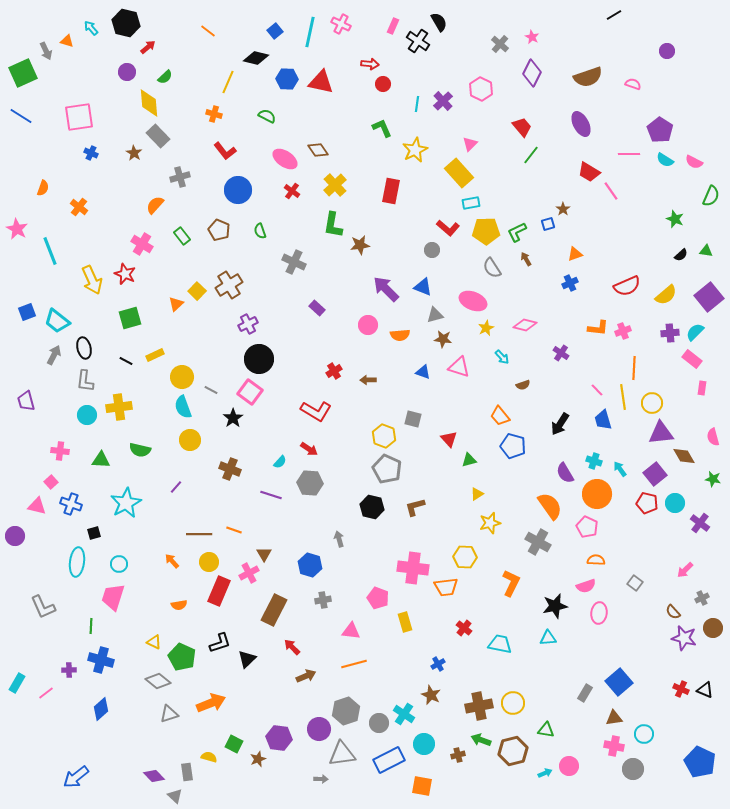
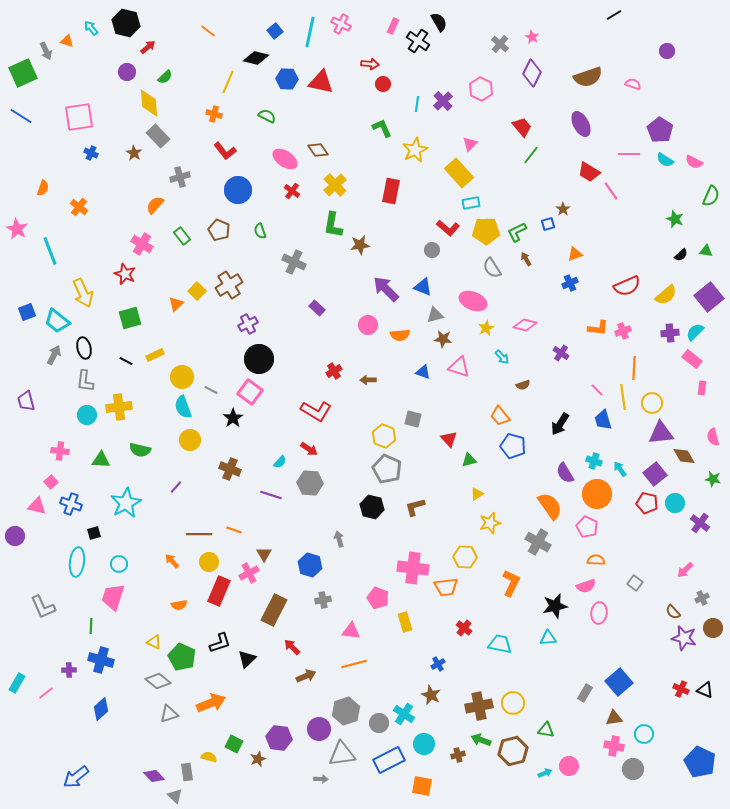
yellow arrow at (92, 280): moved 9 px left, 13 px down
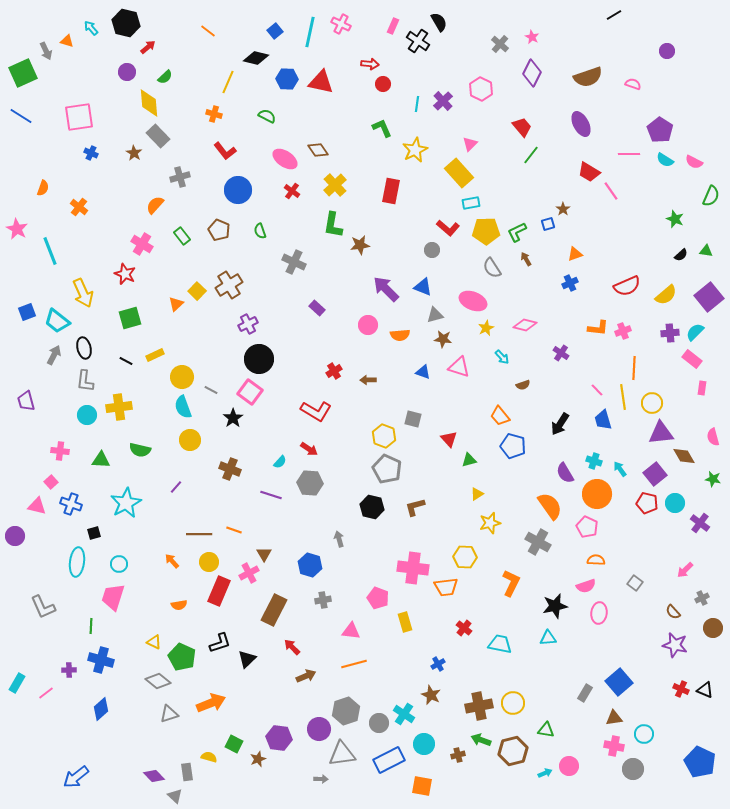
purple star at (684, 638): moved 9 px left, 7 px down
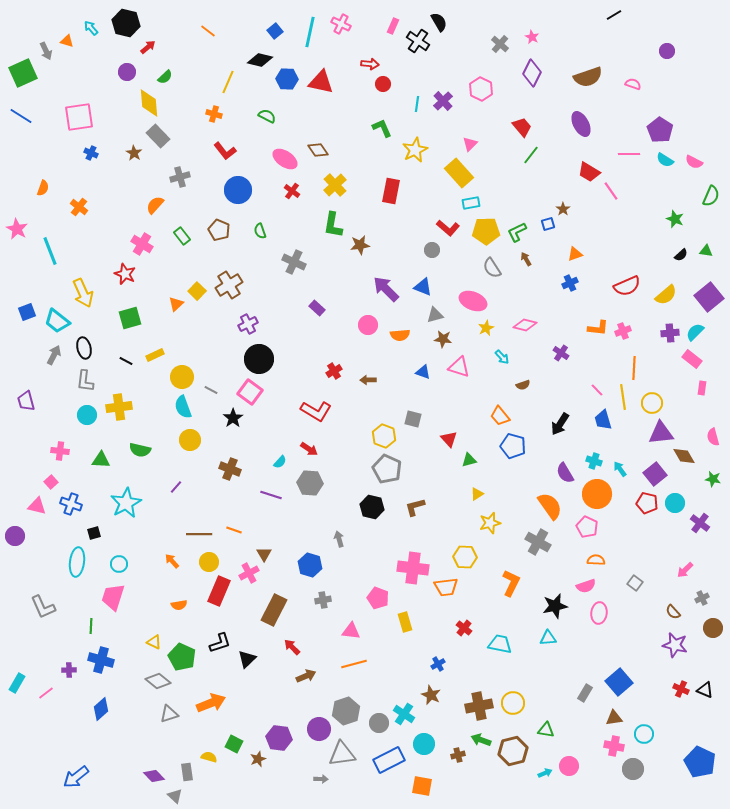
black diamond at (256, 58): moved 4 px right, 2 px down
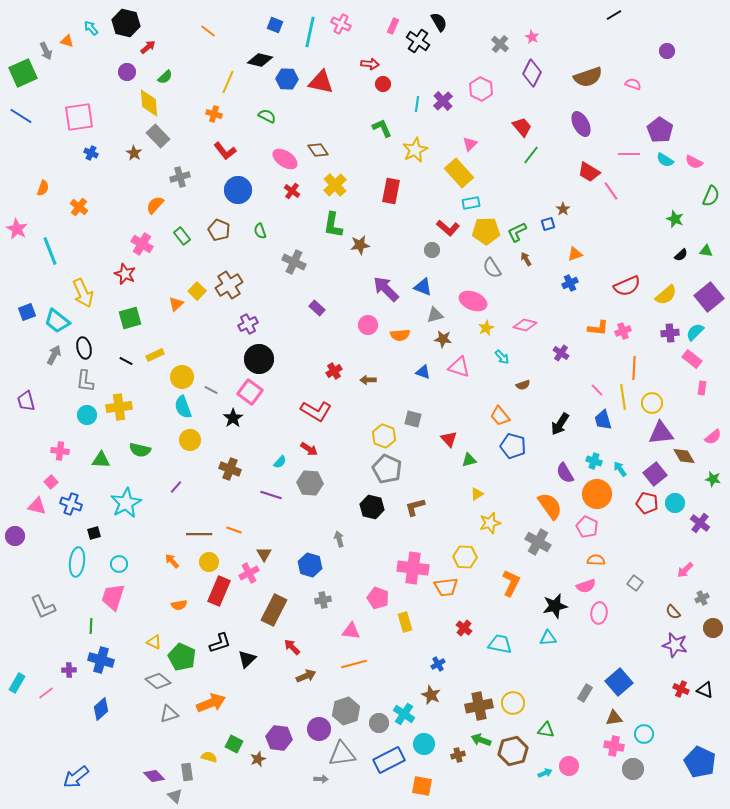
blue square at (275, 31): moved 6 px up; rotated 28 degrees counterclockwise
pink semicircle at (713, 437): rotated 114 degrees counterclockwise
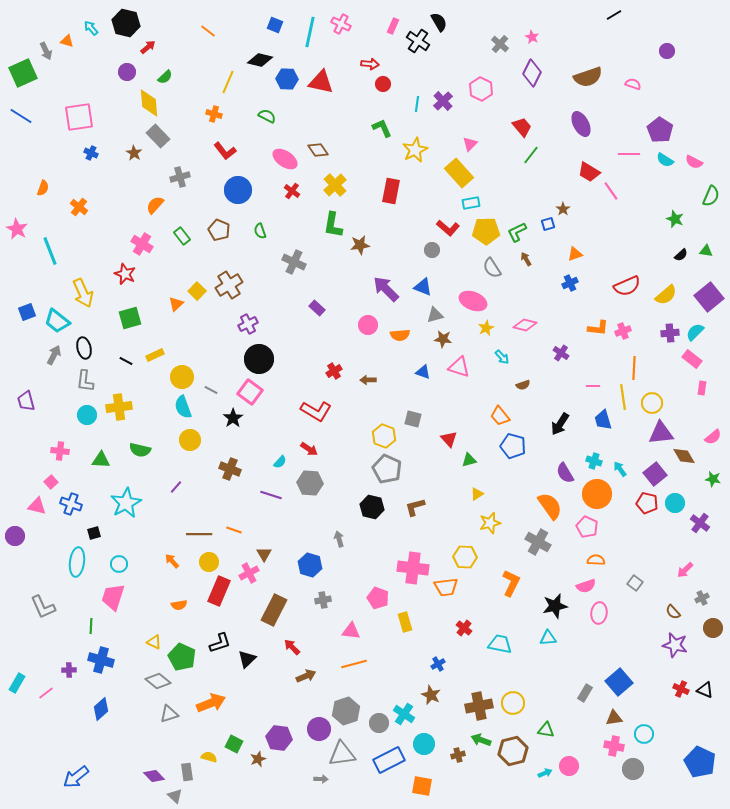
pink line at (597, 390): moved 4 px left, 4 px up; rotated 48 degrees counterclockwise
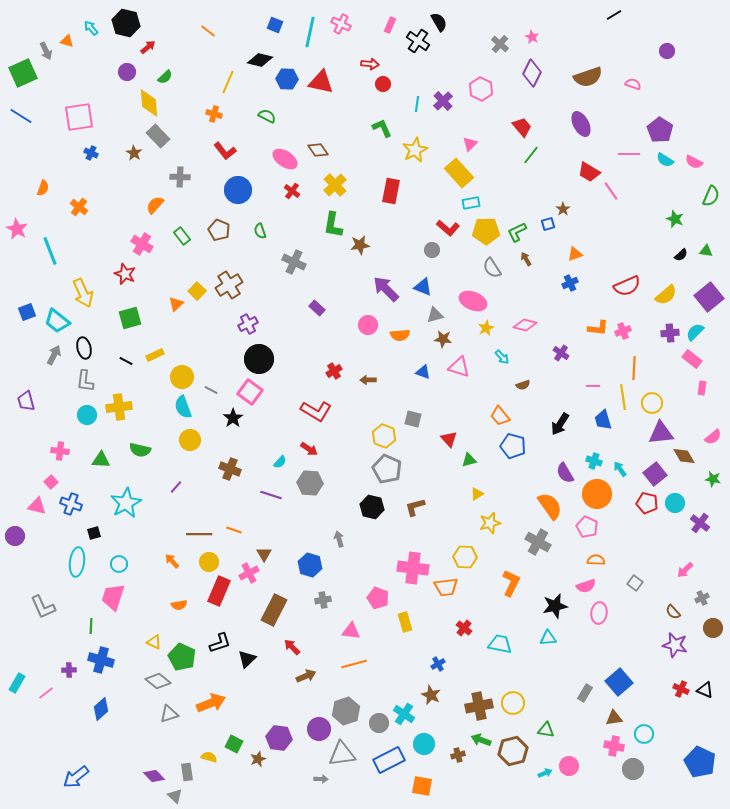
pink rectangle at (393, 26): moved 3 px left, 1 px up
gray cross at (180, 177): rotated 18 degrees clockwise
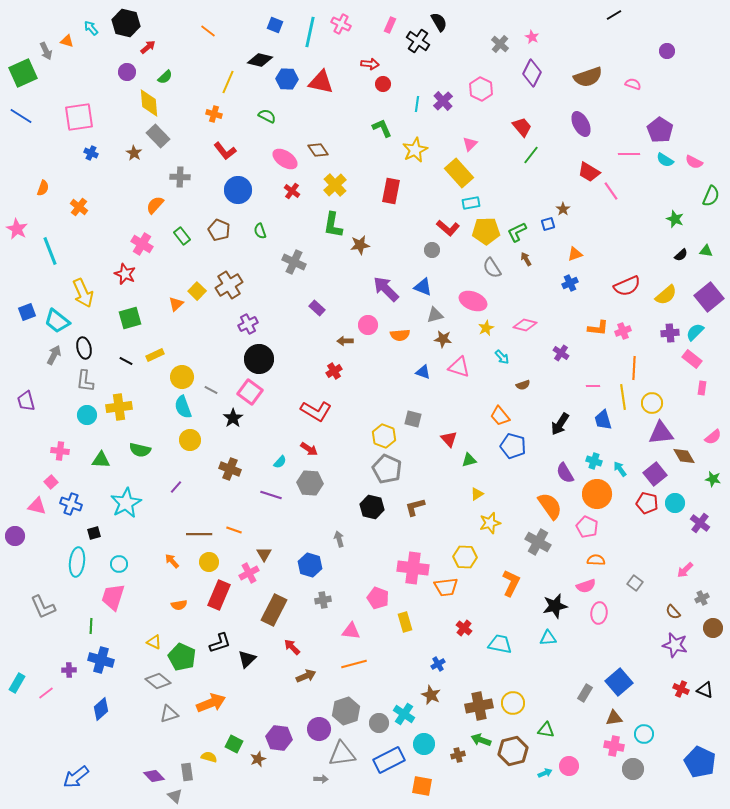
brown arrow at (368, 380): moved 23 px left, 39 px up
red rectangle at (219, 591): moved 4 px down
